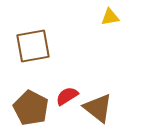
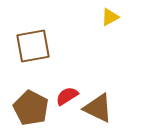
yellow triangle: rotated 18 degrees counterclockwise
brown triangle: rotated 12 degrees counterclockwise
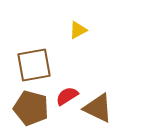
yellow triangle: moved 32 px left, 13 px down
brown square: moved 1 px right, 19 px down
brown pentagon: rotated 12 degrees counterclockwise
